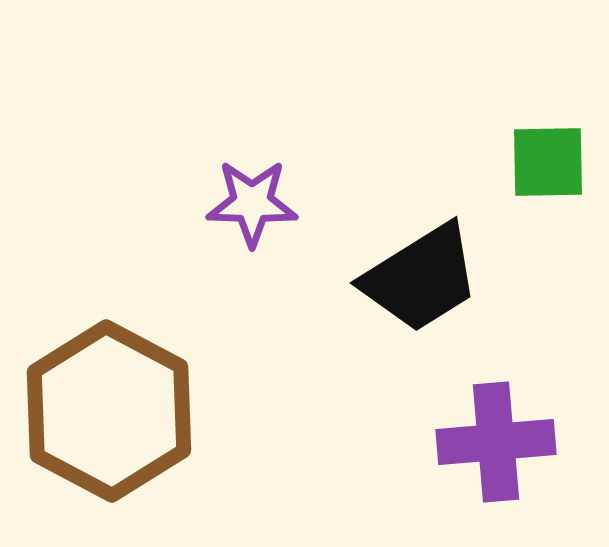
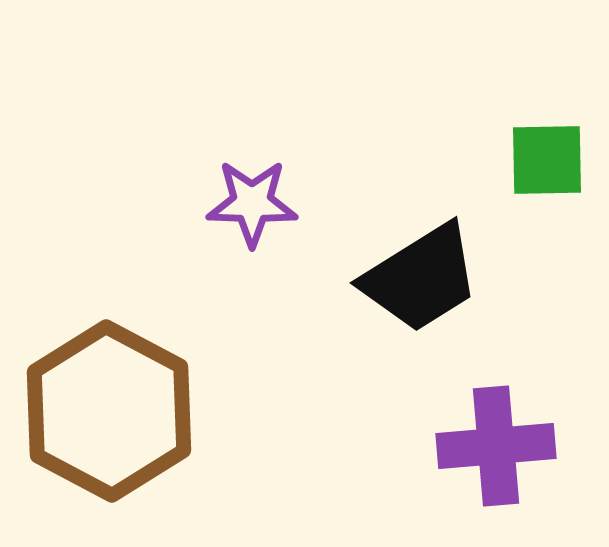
green square: moved 1 px left, 2 px up
purple cross: moved 4 px down
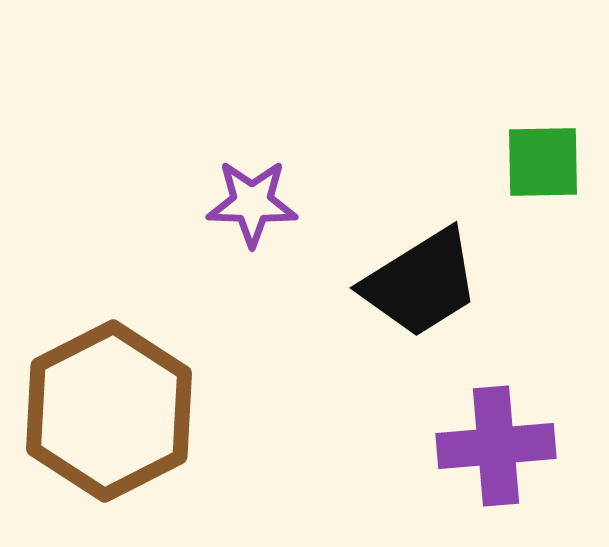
green square: moved 4 px left, 2 px down
black trapezoid: moved 5 px down
brown hexagon: rotated 5 degrees clockwise
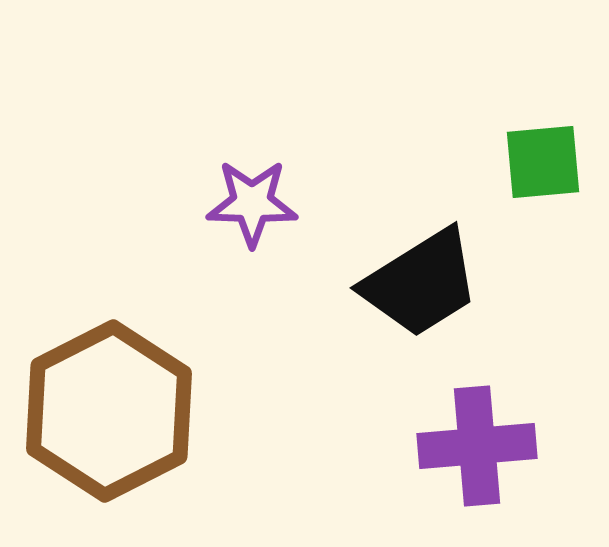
green square: rotated 4 degrees counterclockwise
purple cross: moved 19 px left
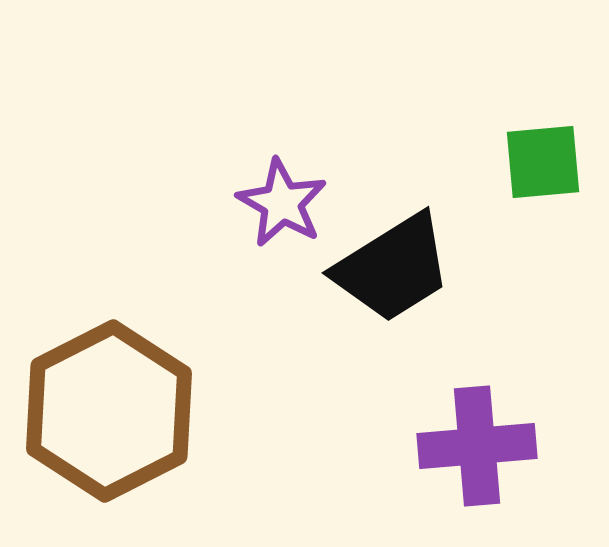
purple star: moved 30 px right; rotated 28 degrees clockwise
black trapezoid: moved 28 px left, 15 px up
